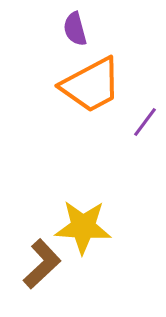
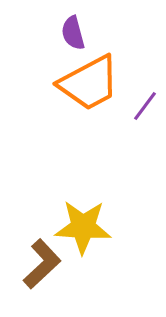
purple semicircle: moved 2 px left, 4 px down
orange trapezoid: moved 2 px left, 2 px up
purple line: moved 16 px up
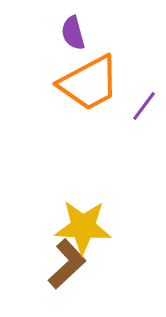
purple line: moved 1 px left
brown L-shape: moved 25 px right
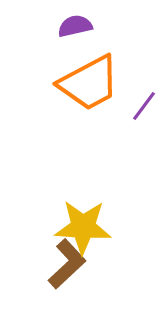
purple semicircle: moved 2 px right, 7 px up; rotated 92 degrees clockwise
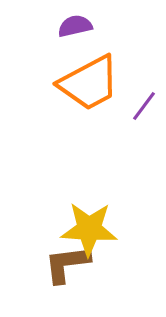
yellow star: moved 6 px right, 2 px down
brown L-shape: rotated 144 degrees counterclockwise
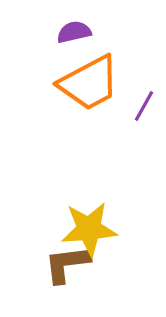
purple semicircle: moved 1 px left, 6 px down
purple line: rotated 8 degrees counterclockwise
yellow star: rotated 8 degrees counterclockwise
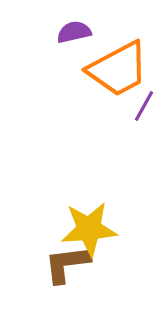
orange trapezoid: moved 29 px right, 14 px up
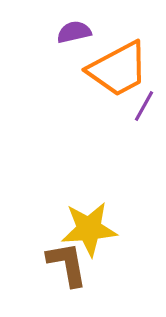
brown L-shape: rotated 87 degrees clockwise
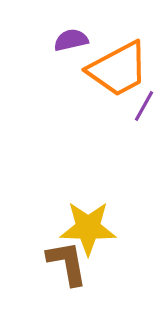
purple semicircle: moved 3 px left, 8 px down
yellow star: moved 1 px left, 1 px up; rotated 6 degrees clockwise
brown L-shape: moved 1 px up
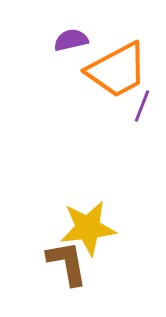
orange trapezoid: moved 1 px left, 1 px down
purple line: moved 2 px left; rotated 8 degrees counterclockwise
yellow star: rotated 8 degrees counterclockwise
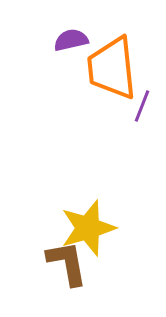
orange trapezoid: moved 5 px left, 2 px up; rotated 112 degrees clockwise
yellow star: rotated 10 degrees counterclockwise
